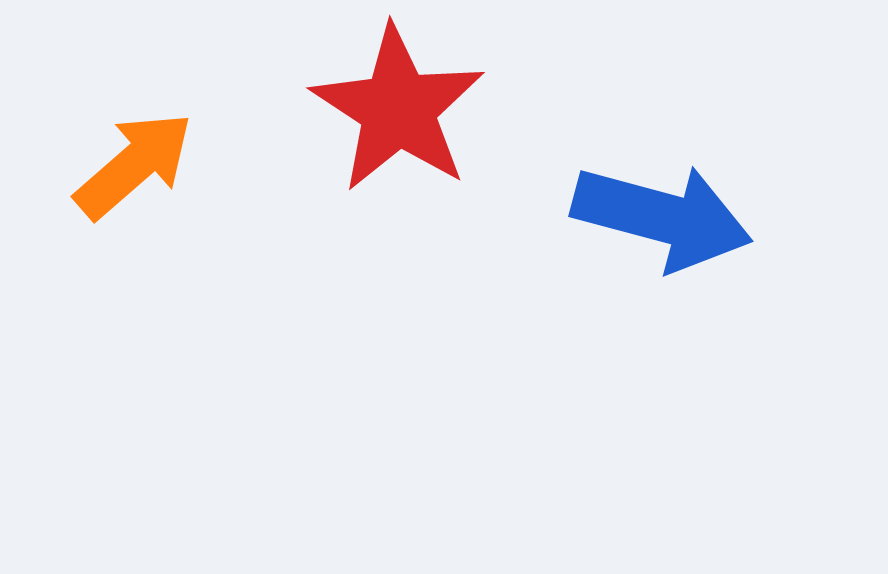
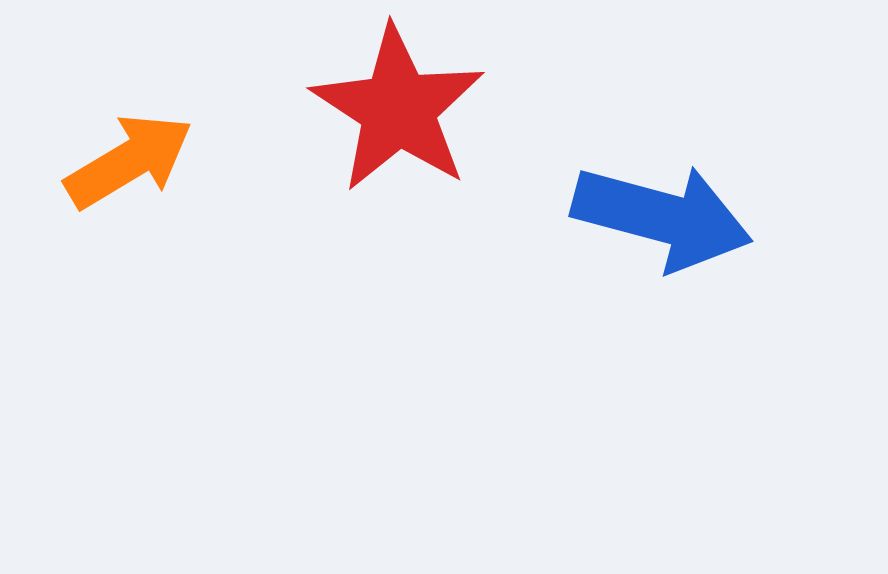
orange arrow: moved 5 px left, 4 px up; rotated 10 degrees clockwise
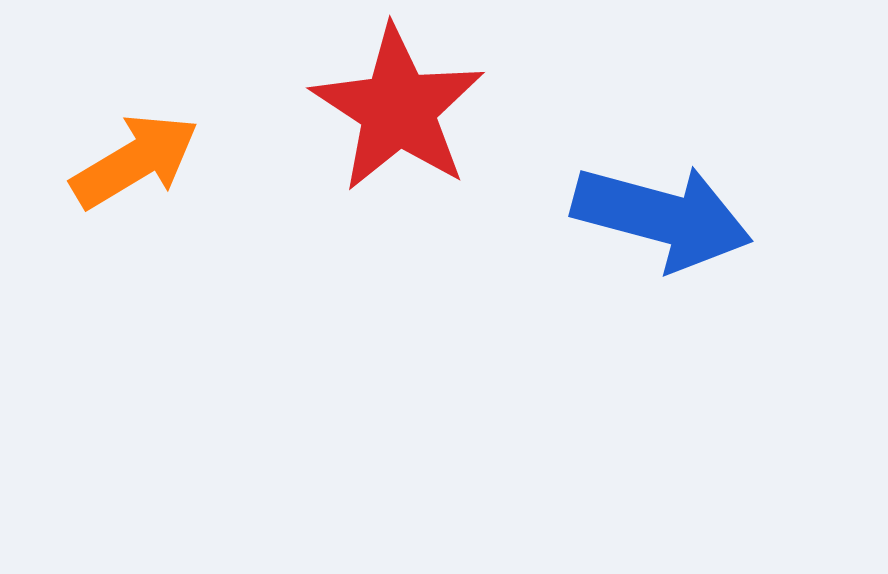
orange arrow: moved 6 px right
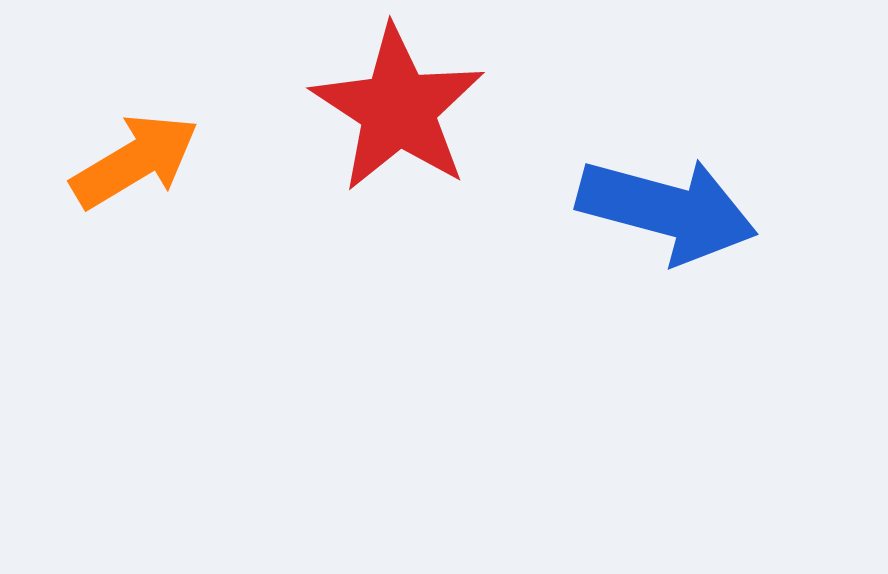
blue arrow: moved 5 px right, 7 px up
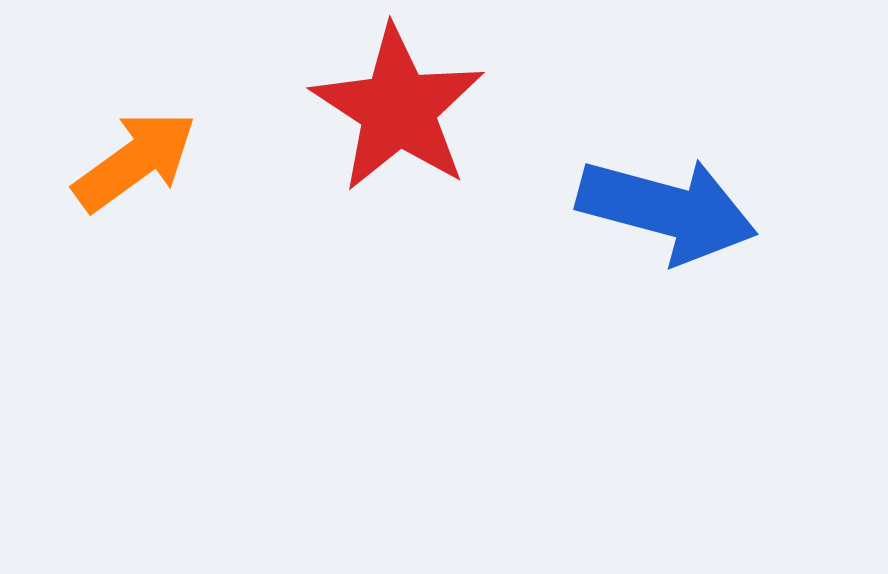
orange arrow: rotated 5 degrees counterclockwise
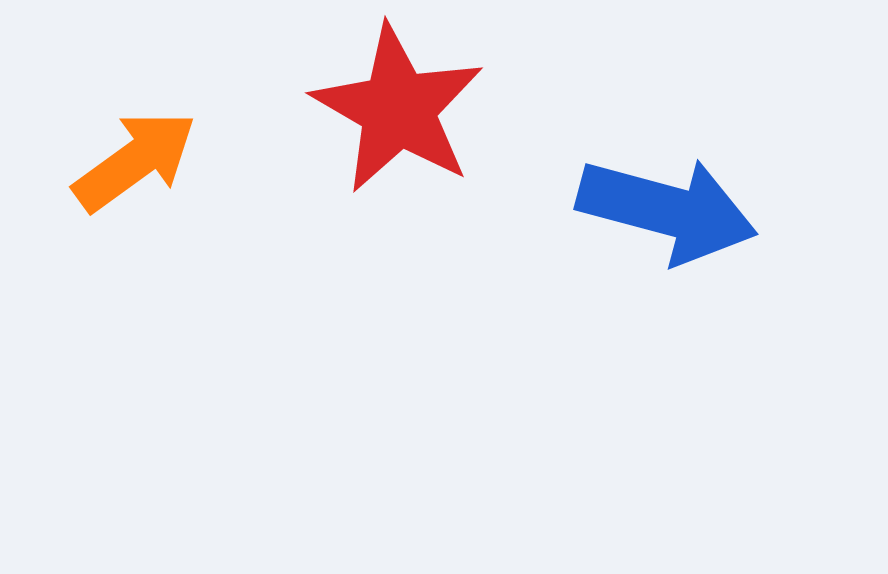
red star: rotated 3 degrees counterclockwise
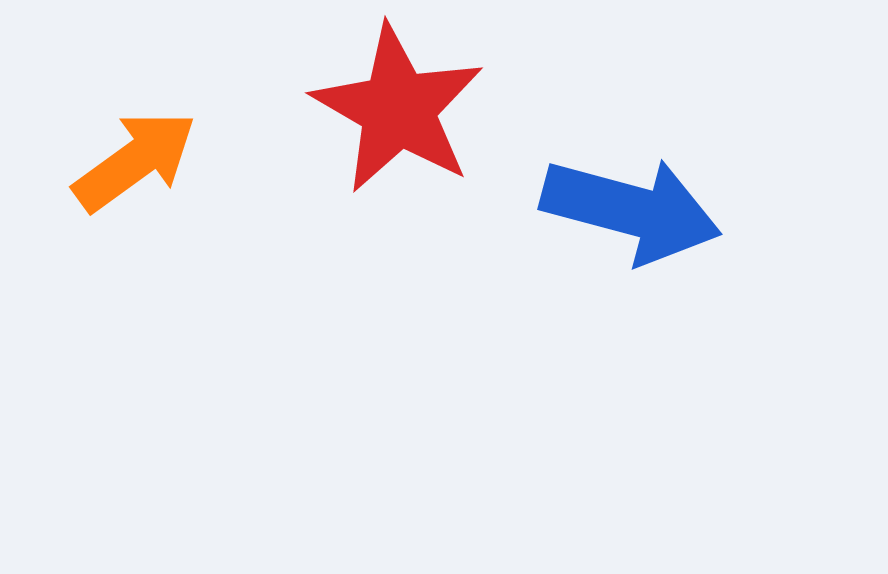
blue arrow: moved 36 px left
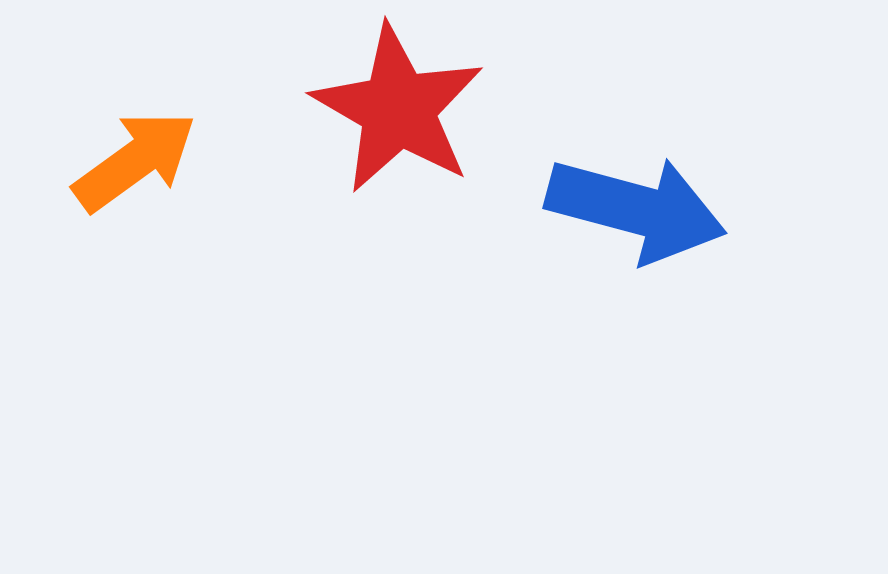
blue arrow: moved 5 px right, 1 px up
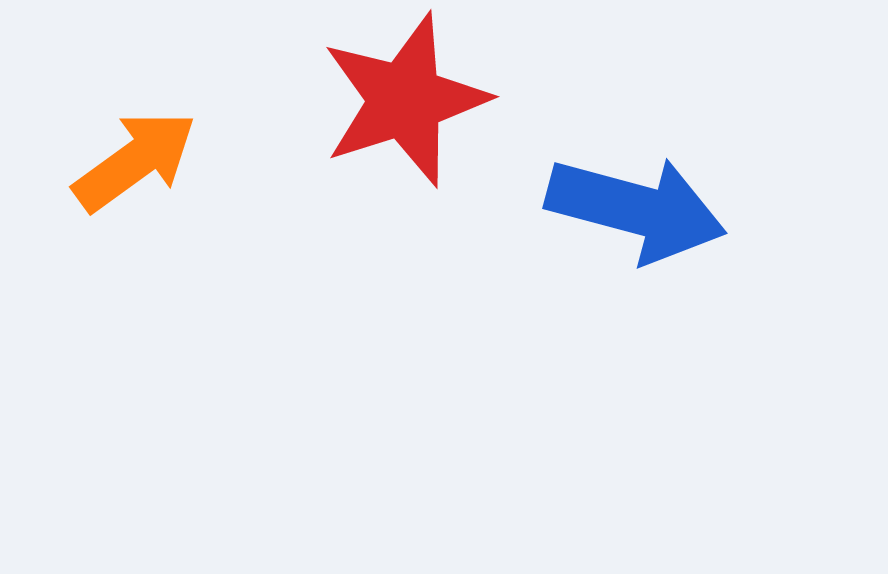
red star: moved 7 px right, 9 px up; rotated 24 degrees clockwise
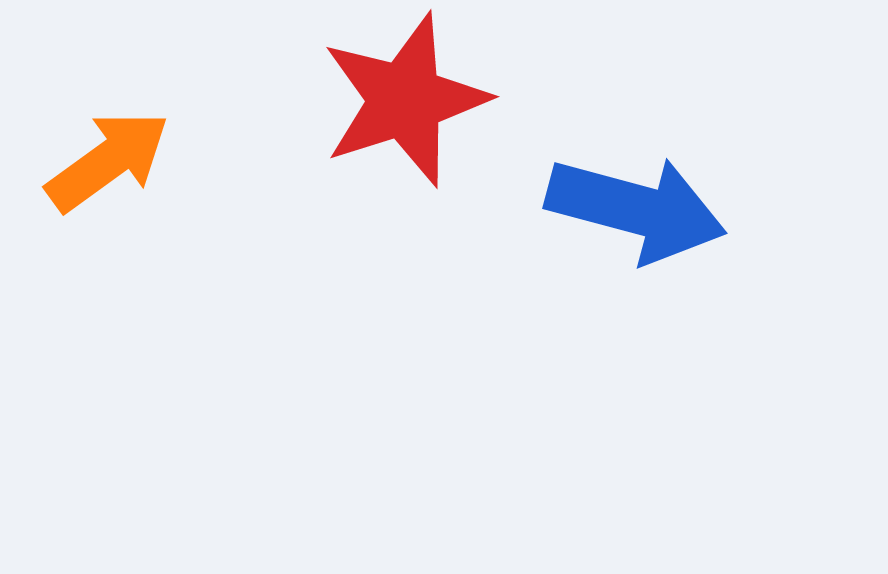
orange arrow: moved 27 px left
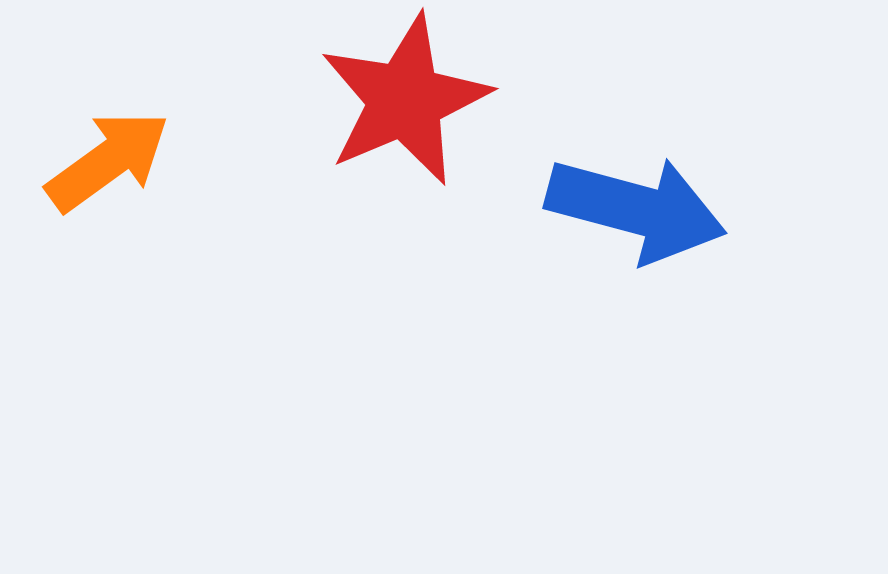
red star: rotated 5 degrees counterclockwise
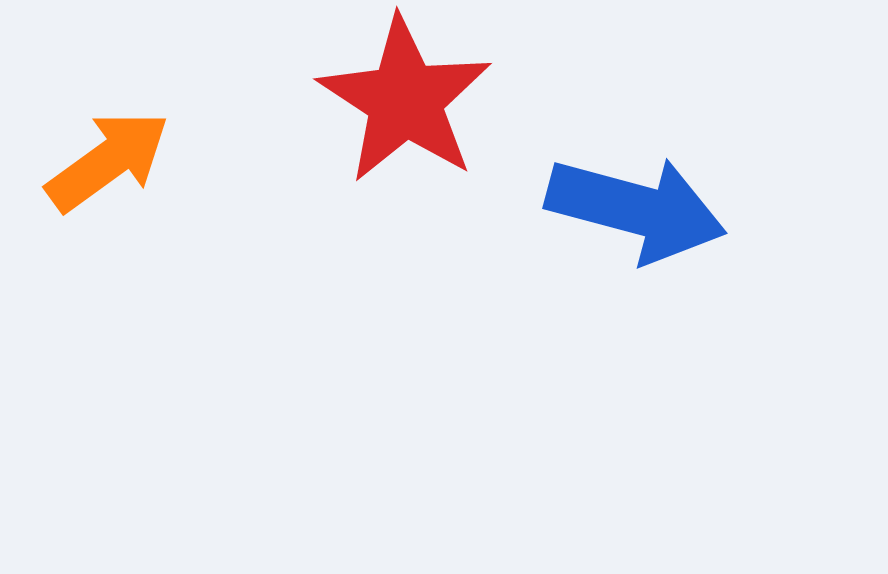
red star: rotated 16 degrees counterclockwise
